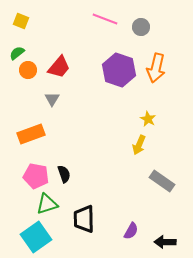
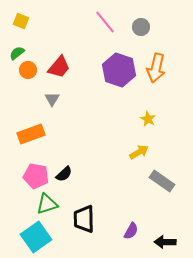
pink line: moved 3 px down; rotated 30 degrees clockwise
yellow arrow: moved 7 px down; rotated 144 degrees counterclockwise
black semicircle: rotated 66 degrees clockwise
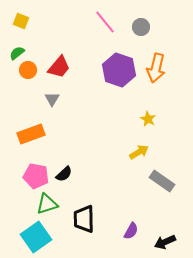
black arrow: rotated 25 degrees counterclockwise
